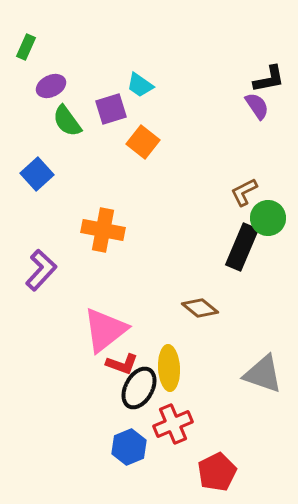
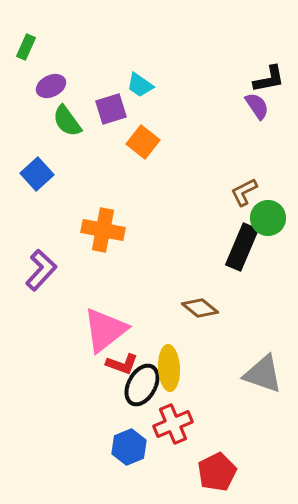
black ellipse: moved 3 px right, 3 px up
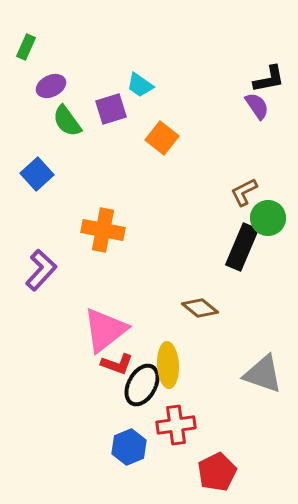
orange square: moved 19 px right, 4 px up
red L-shape: moved 5 px left
yellow ellipse: moved 1 px left, 3 px up
red cross: moved 3 px right, 1 px down; rotated 15 degrees clockwise
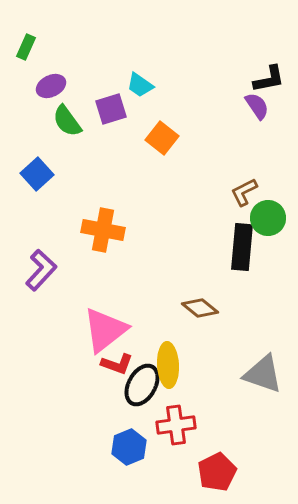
black rectangle: rotated 18 degrees counterclockwise
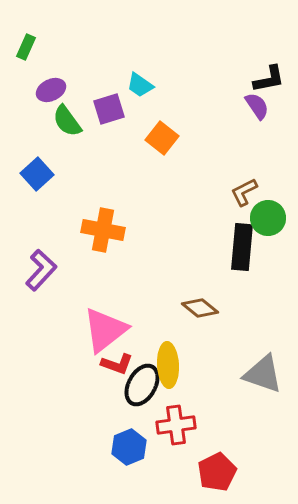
purple ellipse: moved 4 px down
purple square: moved 2 px left
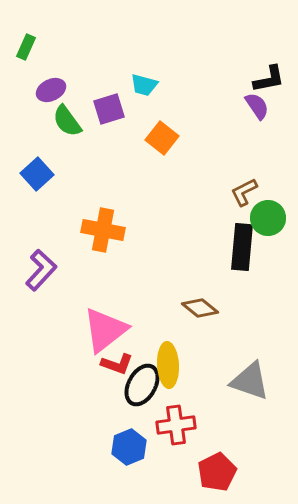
cyan trapezoid: moved 4 px right; rotated 20 degrees counterclockwise
gray triangle: moved 13 px left, 7 px down
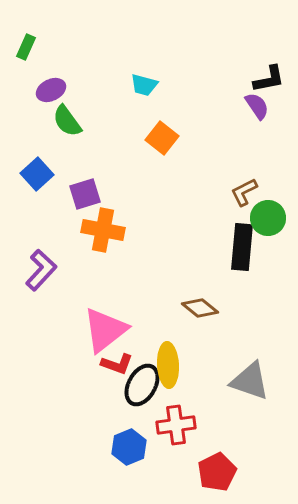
purple square: moved 24 px left, 85 px down
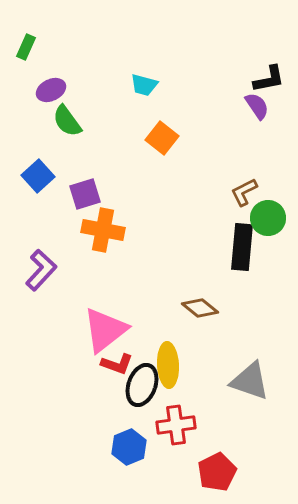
blue square: moved 1 px right, 2 px down
black ellipse: rotated 9 degrees counterclockwise
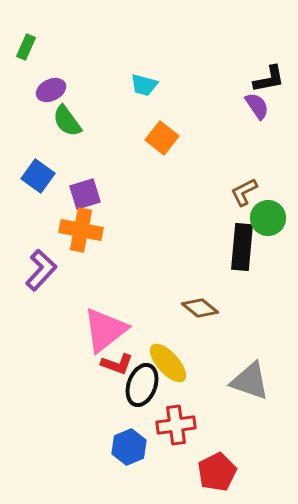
blue square: rotated 12 degrees counterclockwise
orange cross: moved 22 px left
yellow ellipse: moved 2 px up; rotated 39 degrees counterclockwise
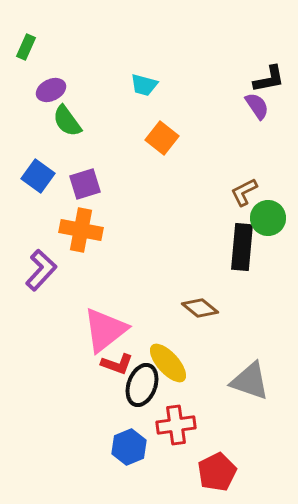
purple square: moved 10 px up
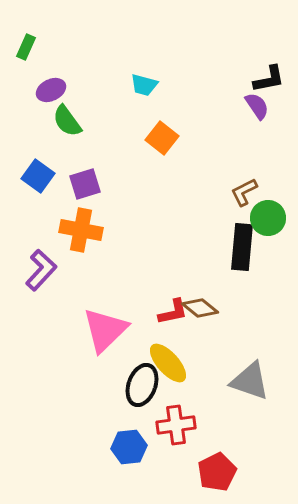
pink triangle: rotated 6 degrees counterclockwise
red L-shape: moved 56 px right, 52 px up; rotated 32 degrees counterclockwise
blue hexagon: rotated 16 degrees clockwise
